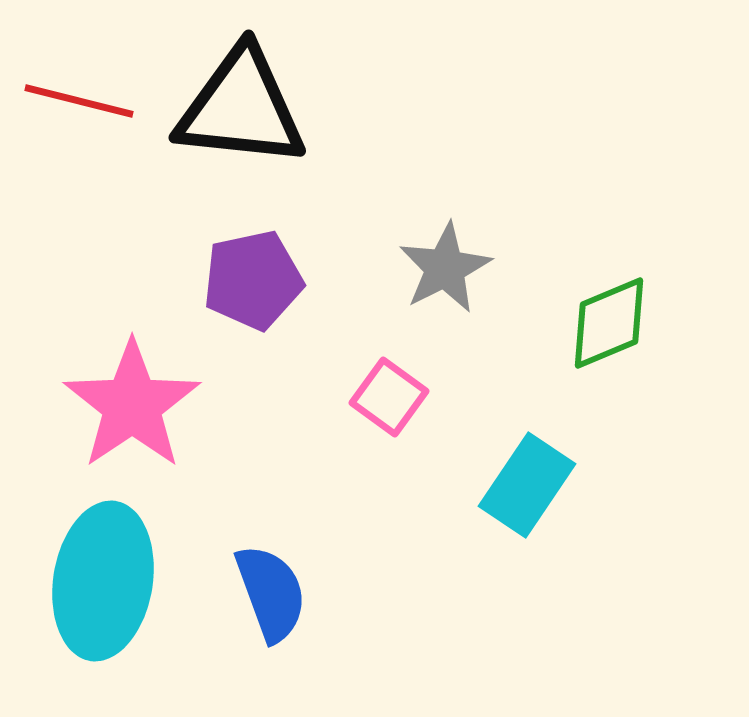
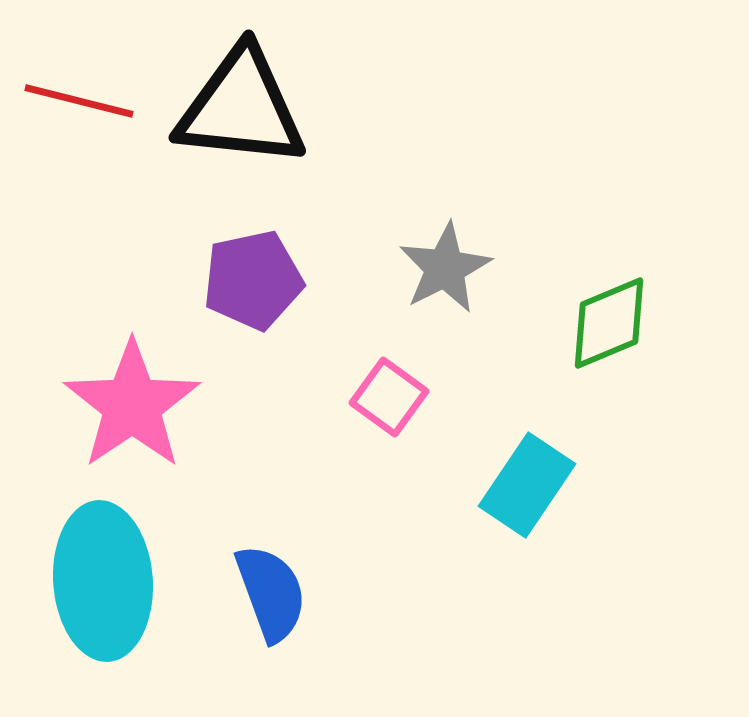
cyan ellipse: rotated 13 degrees counterclockwise
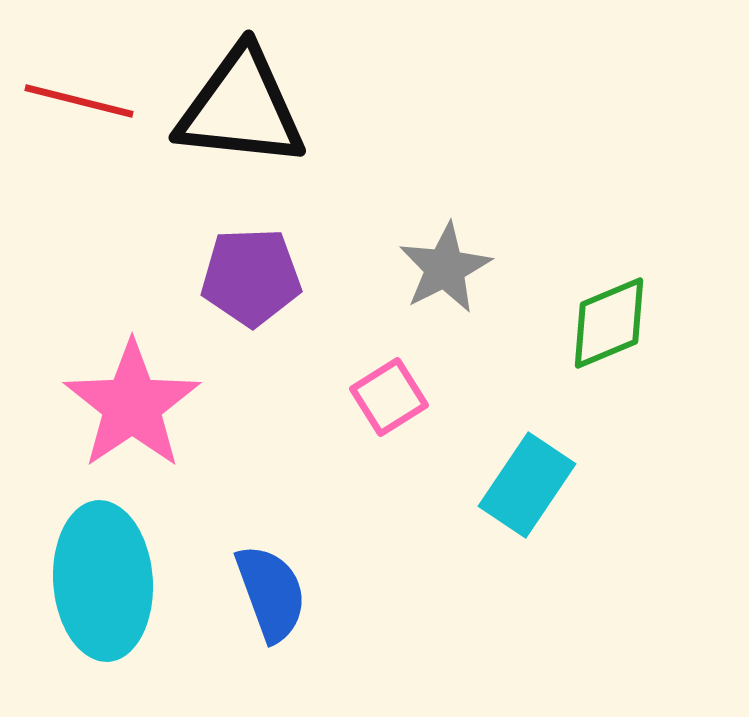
purple pentagon: moved 2 px left, 3 px up; rotated 10 degrees clockwise
pink square: rotated 22 degrees clockwise
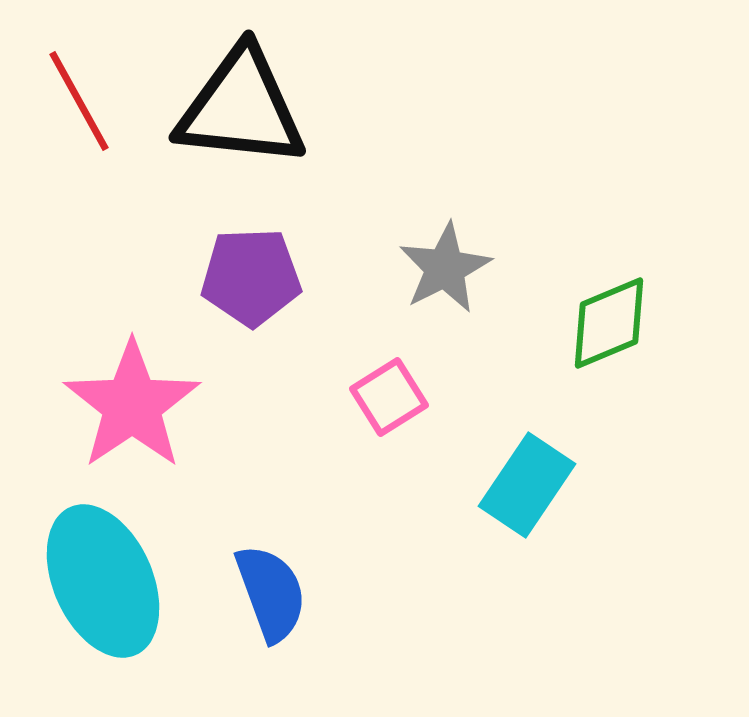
red line: rotated 47 degrees clockwise
cyan ellipse: rotated 20 degrees counterclockwise
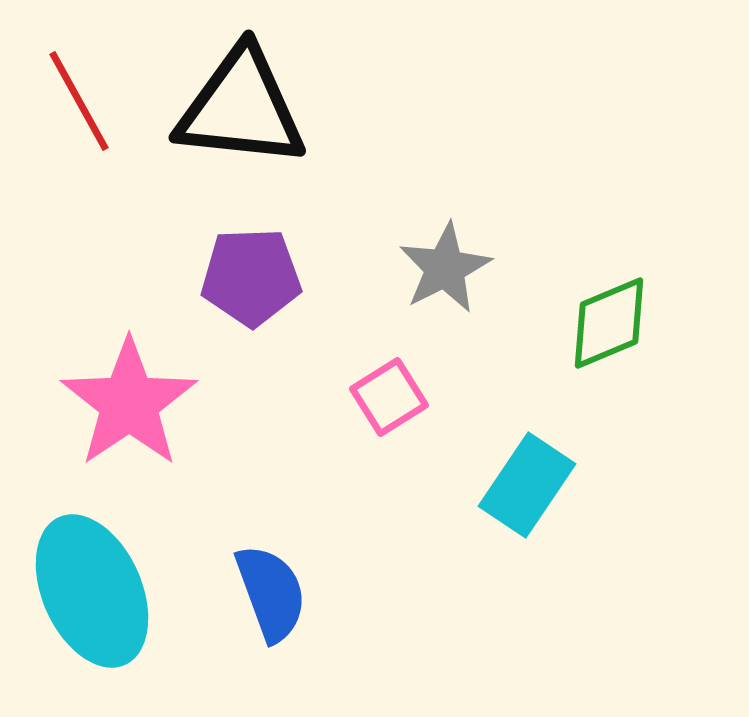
pink star: moved 3 px left, 2 px up
cyan ellipse: moved 11 px left, 10 px down
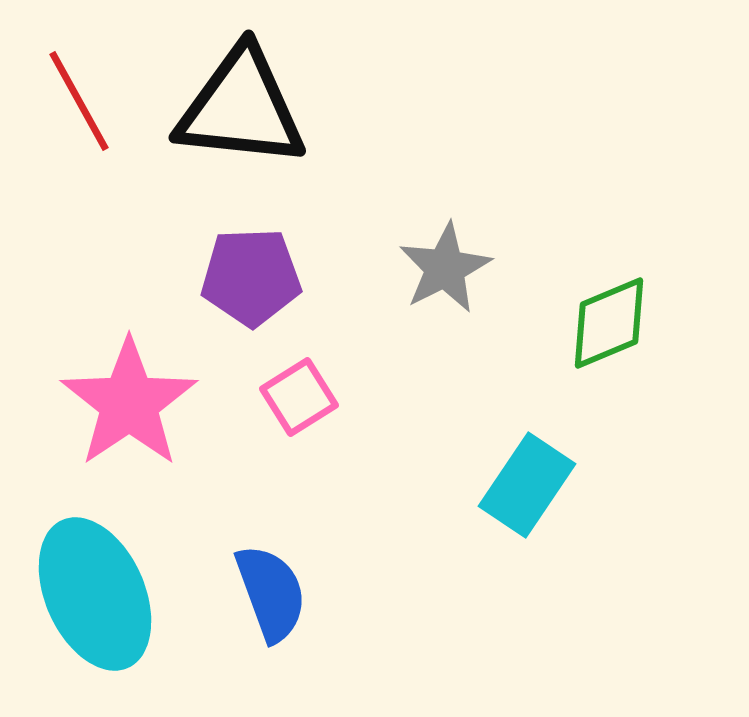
pink square: moved 90 px left
cyan ellipse: moved 3 px right, 3 px down
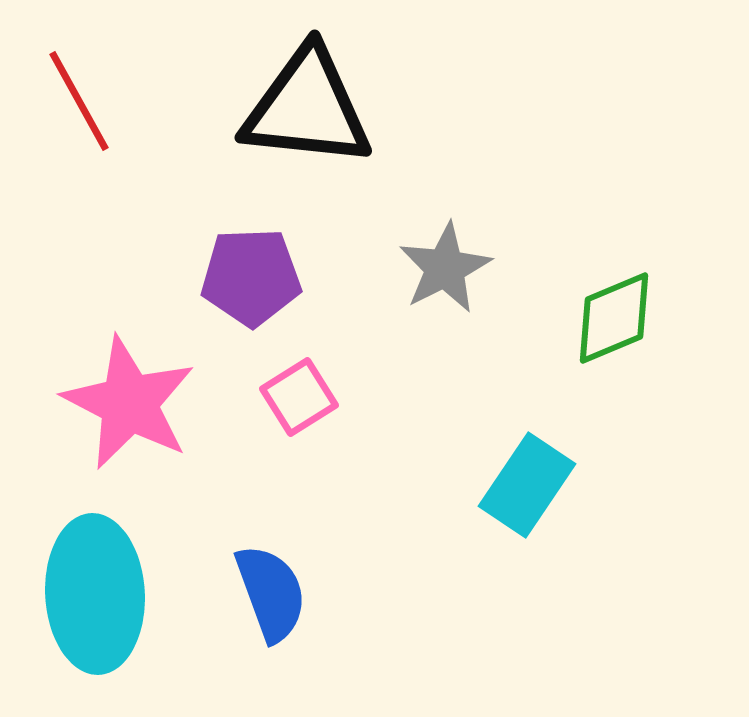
black triangle: moved 66 px right
green diamond: moved 5 px right, 5 px up
pink star: rotated 11 degrees counterclockwise
cyan ellipse: rotated 21 degrees clockwise
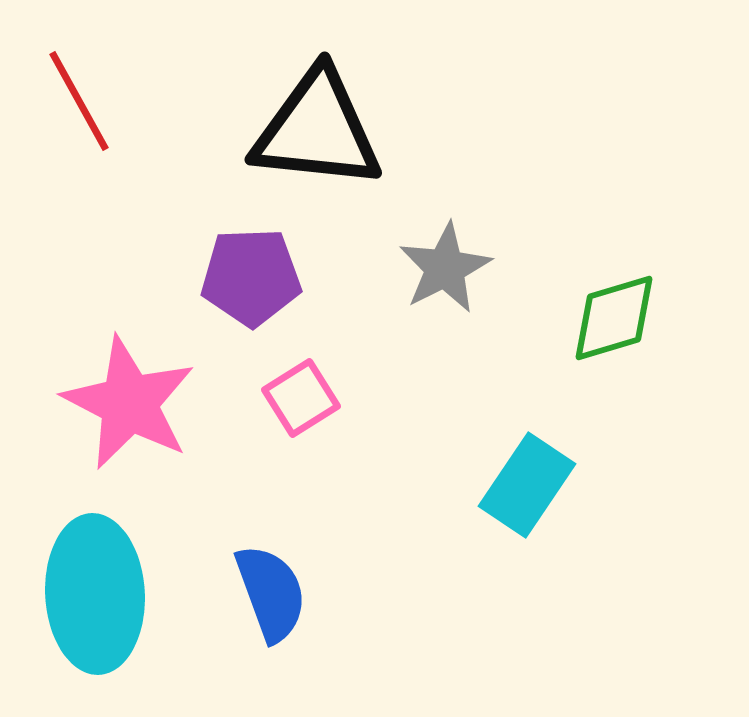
black triangle: moved 10 px right, 22 px down
green diamond: rotated 6 degrees clockwise
pink square: moved 2 px right, 1 px down
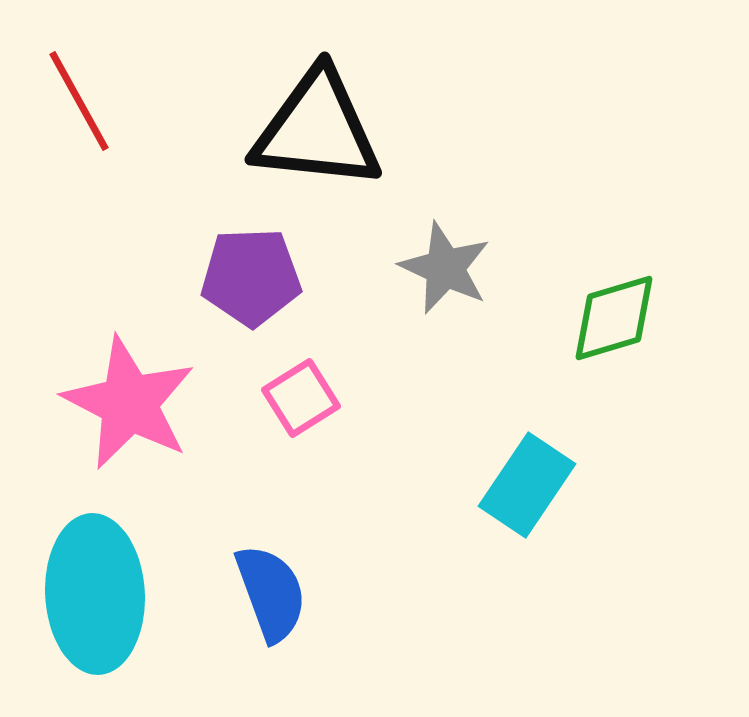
gray star: rotated 20 degrees counterclockwise
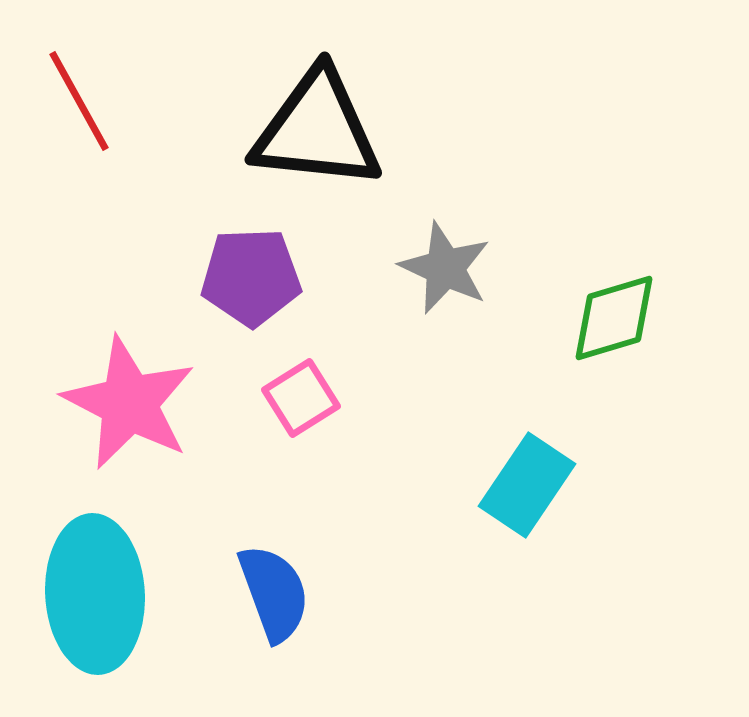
blue semicircle: moved 3 px right
